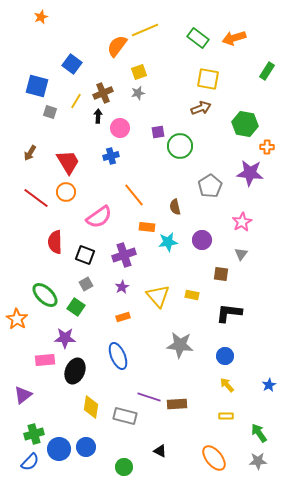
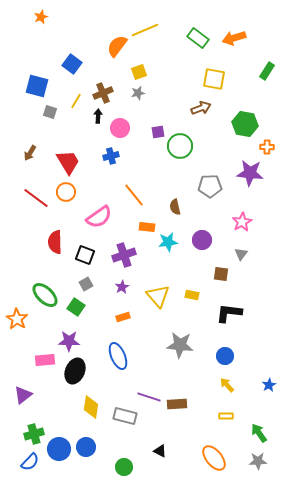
yellow square at (208, 79): moved 6 px right
gray pentagon at (210, 186): rotated 30 degrees clockwise
purple star at (65, 338): moved 4 px right, 3 px down
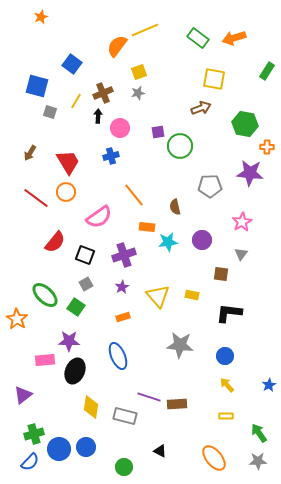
red semicircle at (55, 242): rotated 140 degrees counterclockwise
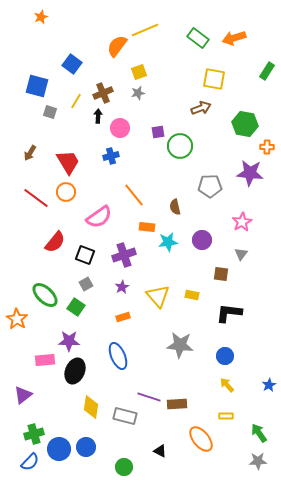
orange ellipse at (214, 458): moved 13 px left, 19 px up
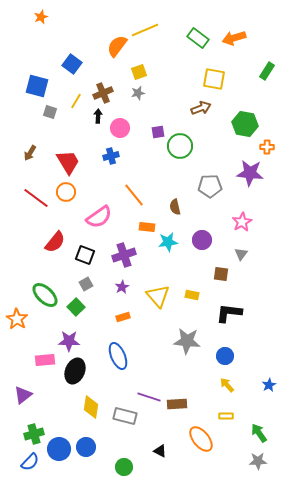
green square at (76, 307): rotated 12 degrees clockwise
gray star at (180, 345): moved 7 px right, 4 px up
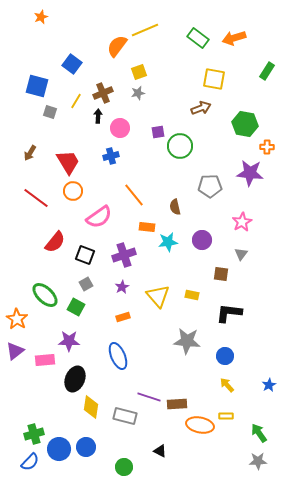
orange circle at (66, 192): moved 7 px right, 1 px up
green square at (76, 307): rotated 18 degrees counterclockwise
black ellipse at (75, 371): moved 8 px down
purple triangle at (23, 395): moved 8 px left, 44 px up
orange ellipse at (201, 439): moved 1 px left, 14 px up; rotated 40 degrees counterclockwise
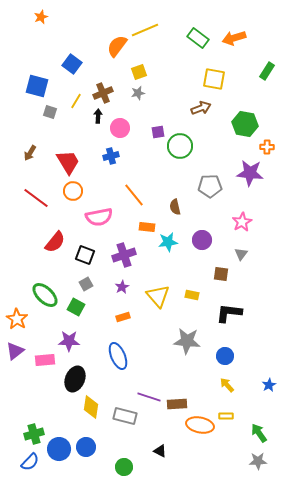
pink semicircle at (99, 217): rotated 24 degrees clockwise
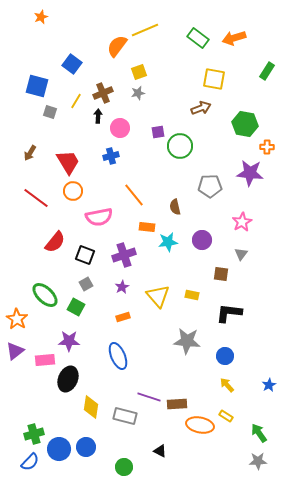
black ellipse at (75, 379): moved 7 px left
yellow rectangle at (226, 416): rotated 32 degrees clockwise
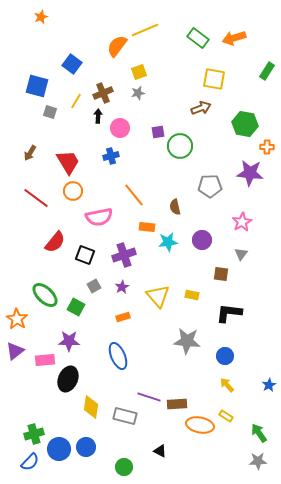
gray square at (86, 284): moved 8 px right, 2 px down
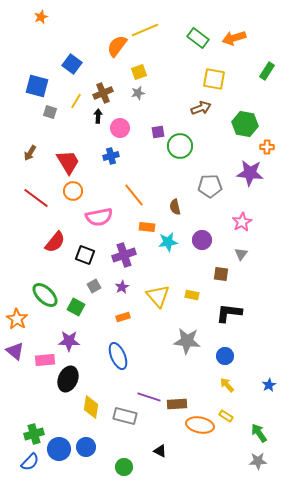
purple triangle at (15, 351): rotated 42 degrees counterclockwise
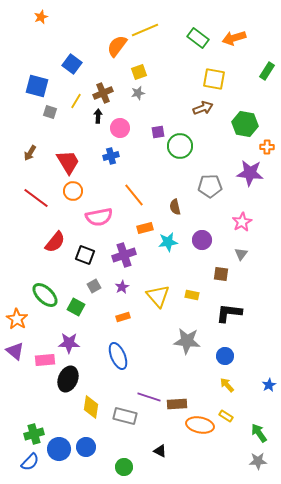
brown arrow at (201, 108): moved 2 px right
orange rectangle at (147, 227): moved 2 px left, 1 px down; rotated 21 degrees counterclockwise
purple star at (69, 341): moved 2 px down
